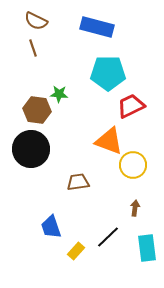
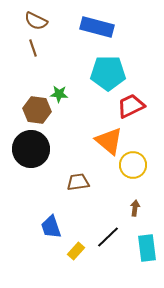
orange triangle: rotated 20 degrees clockwise
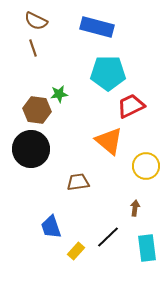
green star: rotated 12 degrees counterclockwise
yellow circle: moved 13 px right, 1 px down
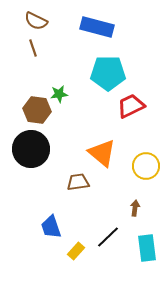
orange triangle: moved 7 px left, 12 px down
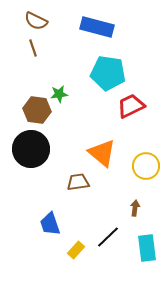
cyan pentagon: rotated 8 degrees clockwise
blue trapezoid: moved 1 px left, 3 px up
yellow rectangle: moved 1 px up
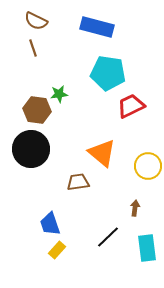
yellow circle: moved 2 px right
yellow rectangle: moved 19 px left
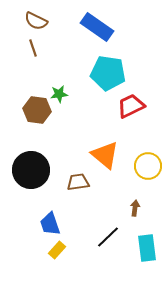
blue rectangle: rotated 20 degrees clockwise
black circle: moved 21 px down
orange triangle: moved 3 px right, 2 px down
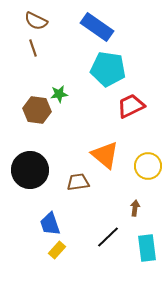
cyan pentagon: moved 4 px up
black circle: moved 1 px left
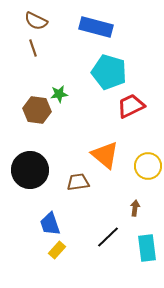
blue rectangle: moved 1 px left; rotated 20 degrees counterclockwise
cyan pentagon: moved 1 px right, 3 px down; rotated 8 degrees clockwise
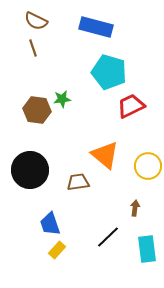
green star: moved 3 px right, 5 px down
cyan rectangle: moved 1 px down
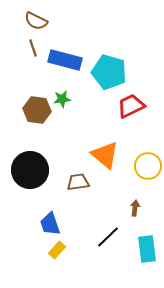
blue rectangle: moved 31 px left, 33 px down
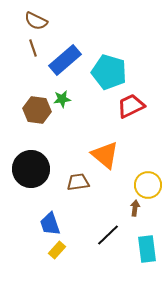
blue rectangle: rotated 56 degrees counterclockwise
yellow circle: moved 19 px down
black circle: moved 1 px right, 1 px up
black line: moved 2 px up
